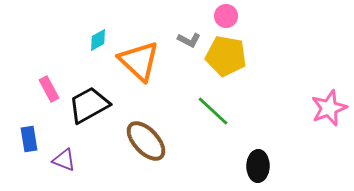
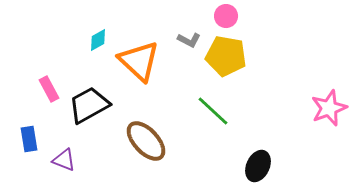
black ellipse: rotated 24 degrees clockwise
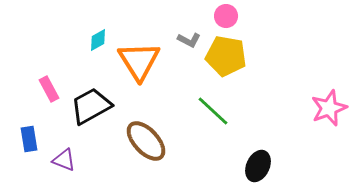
orange triangle: rotated 15 degrees clockwise
black trapezoid: moved 2 px right, 1 px down
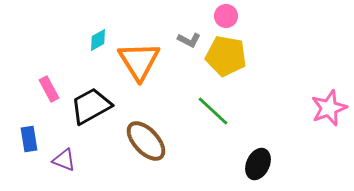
black ellipse: moved 2 px up
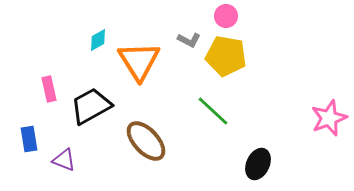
pink rectangle: rotated 15 degrees clockwise
pink star: moved 10 px down
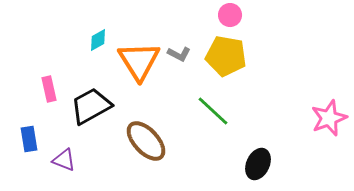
pink circle: moved 4 px right, 1 px up
gray L-shape: moved 10 px left, 14 px down
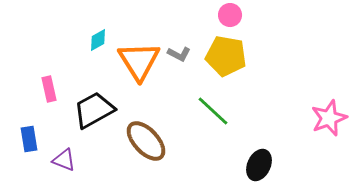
black trapezoid: moved 3 px right, 4 px down
black ellipse: moved 1 px right, 1 px down
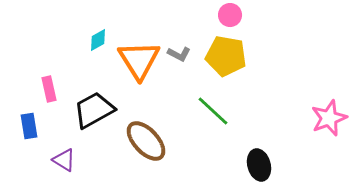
orange triangle: moved 1 px up
blue rectangle: moved 13 px up
purple triangle: rotated 10 degrees clockwise
black ellipse: rotated 40 degrees counterclockwise
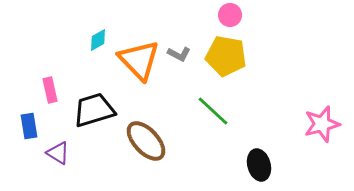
orange triangle: rotated 12 degrees counterclockwise
pink rectangle: moved 1 px right, 1 px down
black trapezoid: rotated 12 degrees clockwise
pink star: moved 7 px left, 6 px down; rotated 6 degrees clockwise
purple triangle: moved 6 px left, 7 px up
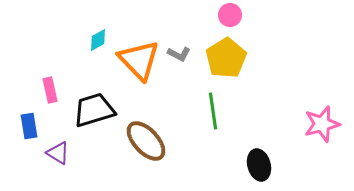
yellow pentagon: moved 2 px down; rotated 30 degrees clockwise
green line: rotated 39 degrees clockwise
